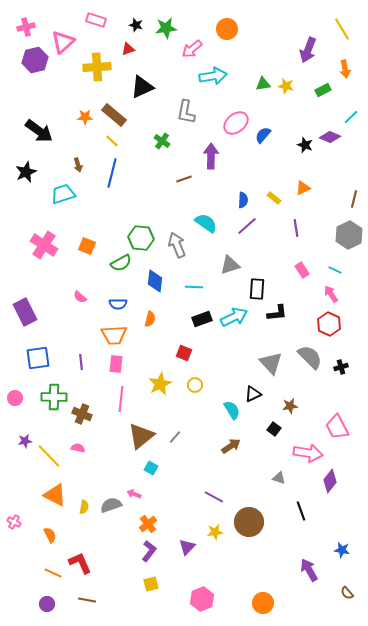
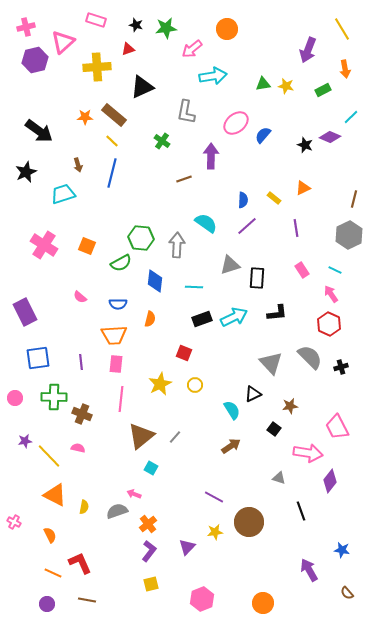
gray arrow at (177, 245): rotated 25 degrees clockwise
black rectangle at (257, 289): moved 11 px up
gray semicircle at (111, 505): moved 6 px right, 6 px down
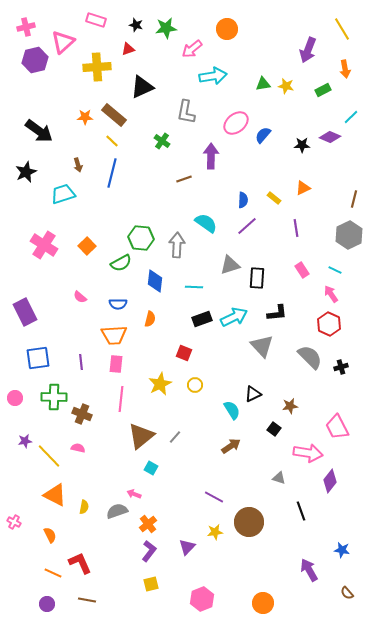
black star at (305, 145): moved 3 px left; rotated 21 degrees counterclockwise
orange square at (87, 246): rotated 24 degrees clockwise
gray triangle at (271, 363): moved 9 px left, 17 px up
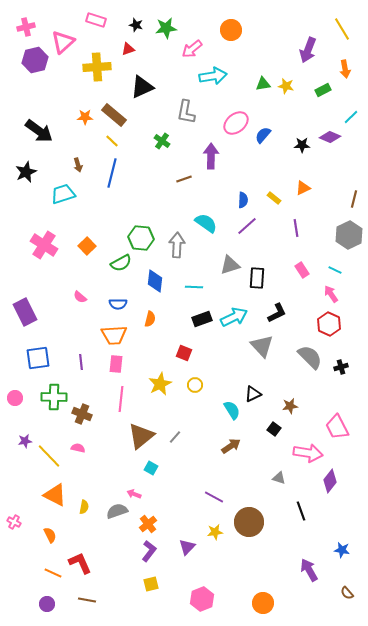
orange circle at (227, 29): moved 4 px right, 1 px down
black L-shape at (277, 313): rotated 20 degrees counterclockwise
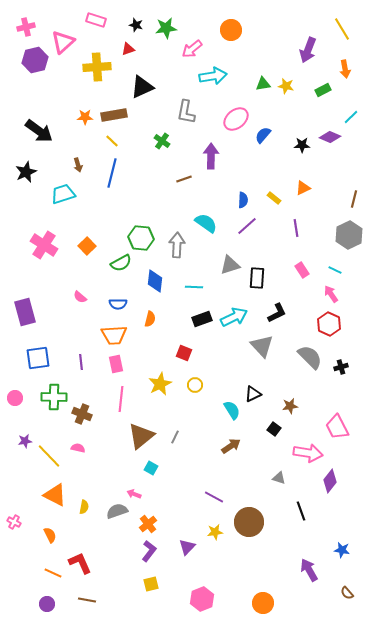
brown rectangle at (114, 115): rotated 50 degrees counterclockwise
pink ellipse at (236, 123): moved 4 px up
purple rectangle at (25, 312): rotated 12 degrees clockwise
pink rectangle at (116, 364): rotated 18 degrees counterclockwise
gray line at (175, 437): rotated 16 degrees counterclockwise
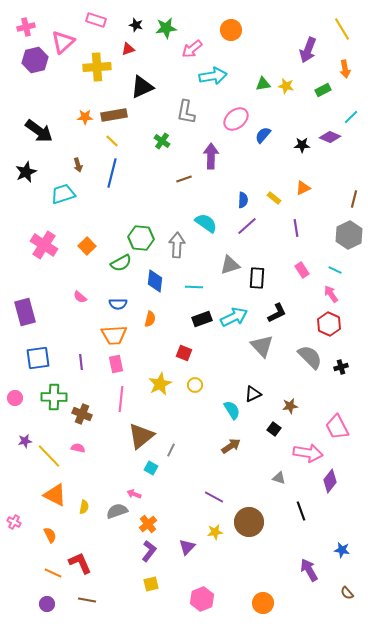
gray line at (175, 437): moved 4 px left, 13 px down
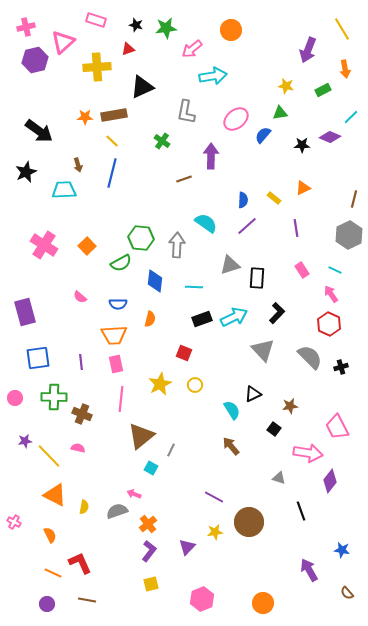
green triangle at (263, 84): moved 17 px right, 29 px down
cyan trapezoid at (63, 194): moved 1 px right, 4 px up; rotated 15 degrees clockwise
black L-shape at (277, 313): rotated 20 degrees counterclockwise
gray triangle at (262, 346): moved 1 px right, 4 px down
brown arrow at (231, 446): rotated 96 degrees counterclockwise
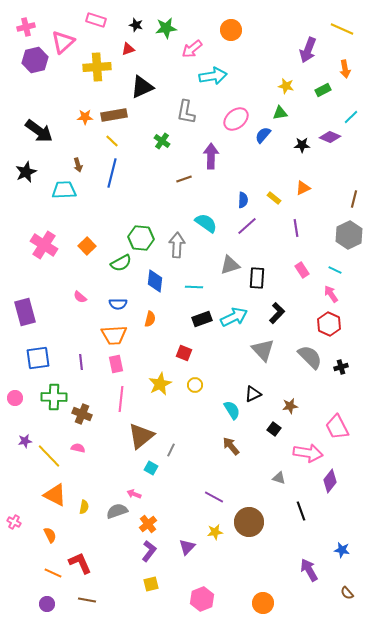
yellow line at (342, 29): rotated 35 degrees counterclockwise
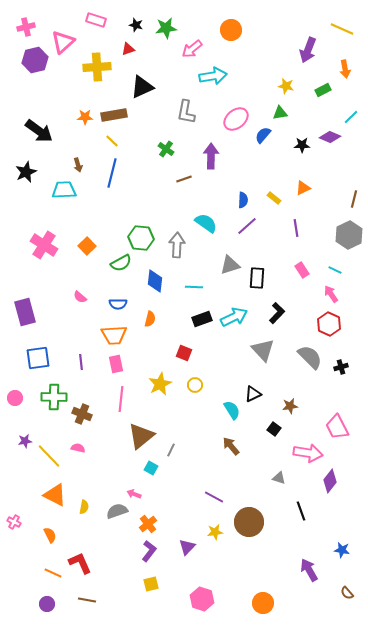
green cross at (162, 141): moved 4 px right, 8 px down
pink hexagon at (202, 599): rotated 20 degrees counterclockwise
